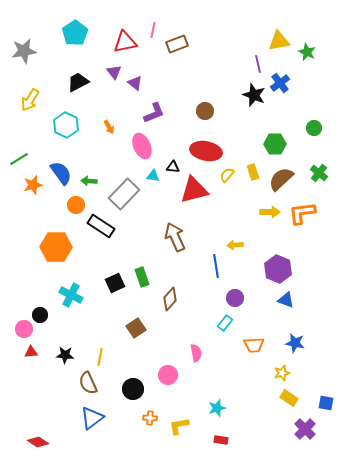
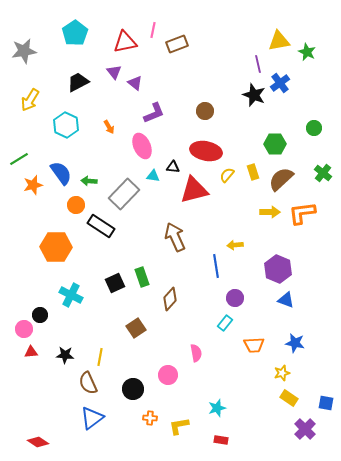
green cross at (319, 173): moved 4 px right
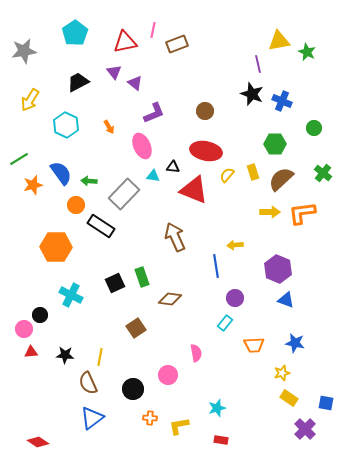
blue cross at (280, 83): moved 2 px right, 18 px down; rotated 30 degrees counterclockwise
black star at (254, 95): moved 2 px left, 1 px up
red triangle at (194, 190): rotated 36 degrees clockwise
brown diamond at (170, 299): rotated 55 degrees clockwise
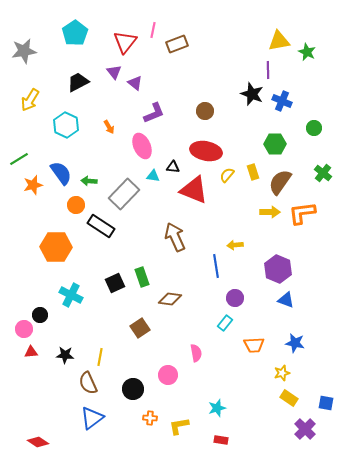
red triangle at (125, 42): rotated 40 degrees counterclockwise
purple line at (258, 64): moved 10 px right, 6 px down; rotated 12 degrees clockwise
brown semicircle at (281, 179): moved 1 px left, 3 px down; rotated 12 degrees counterclockwise
brown square at (136, 328): moved 4 px right
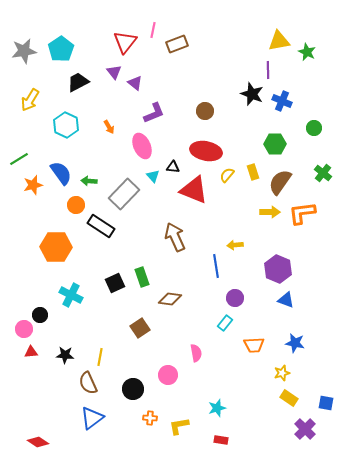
cyan pentagon at (75, 33): moved 14 px left, 16 px down
cyan triangle at (153, 176): rotated 40 degrees clockwise
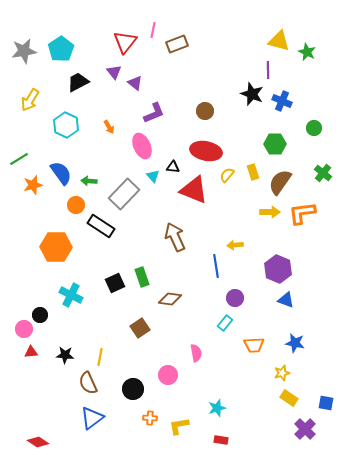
yellow triangle at (279, 41): rotated 25 degrees clockwise
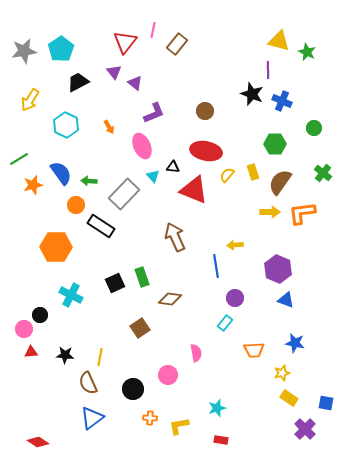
brown rectangle at (177, 44): rotated 30 degrees counterclockwise
orange trapezoid at (254, 345): moved 5 px down
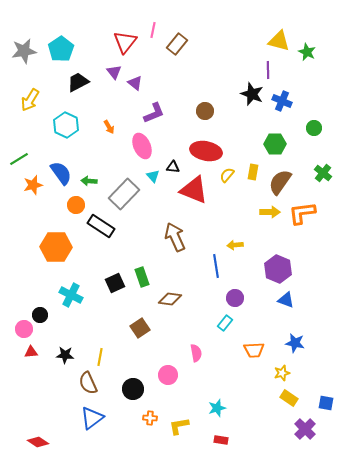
yellow rectangle at (253, 172): rotated 28 degrees clockwise
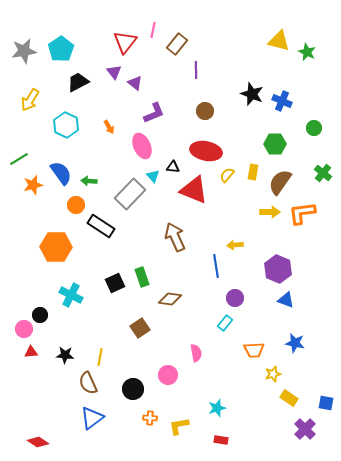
purple line at (268, 70): moved 72 px left
gray rectangle at (124, 194): moved 6 px right
yellow star at (282, 373): moved 9 px left, 1 px down
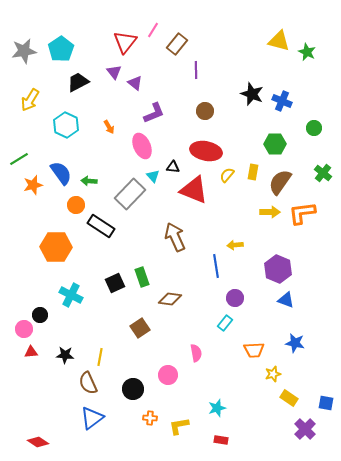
pink line at (153, 30): rotated 21 degrees clockwise
